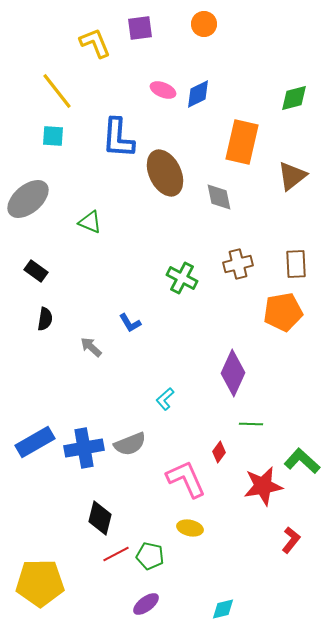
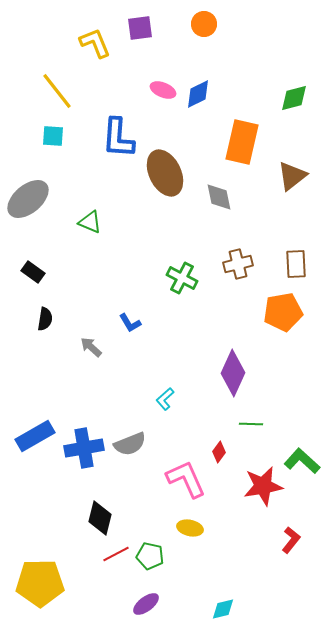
black rectangle at (36, 271): moved 3 px left, 1 px down
blue rectangle at (35, 442): moved 6 px up
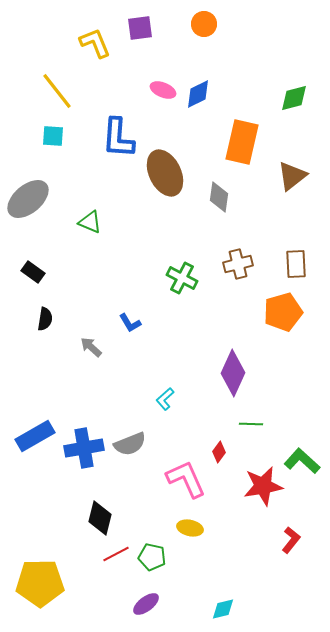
gray diamond at (219, 197): rotated 20 degrees clockwise
orange pentagon at (283, 312): rotated 6 degrees counterclockwise
green pentagon at (150, 556): moved 2 px right, 1 px down
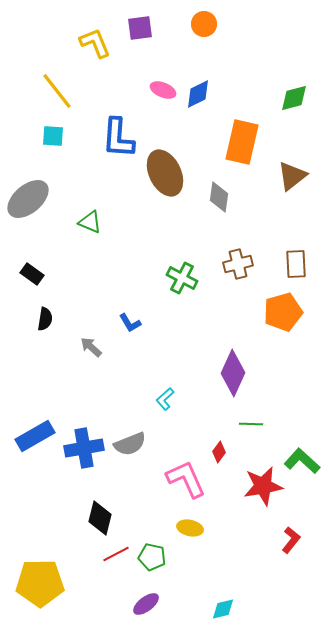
black rectangle at (33, 272): moved 1 px left, 2 px down
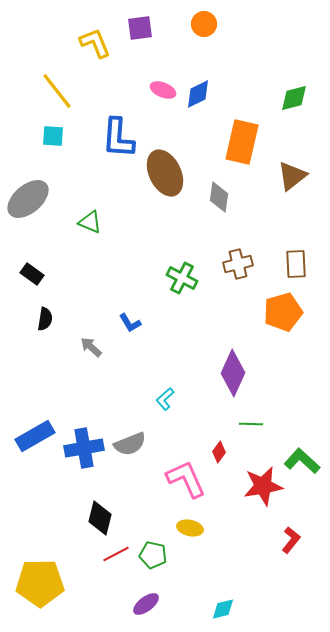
green pentagon at (152, 557): moved 1 px right, 2 px up
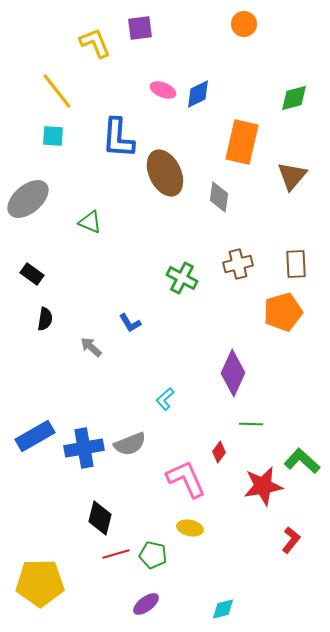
orange circle at (204, 24): moved 40 px right
brown triangle at (292, 176): rotated 12 degrees counterclockwise
red line at (116, 554): rotated 12 degrees clockwise
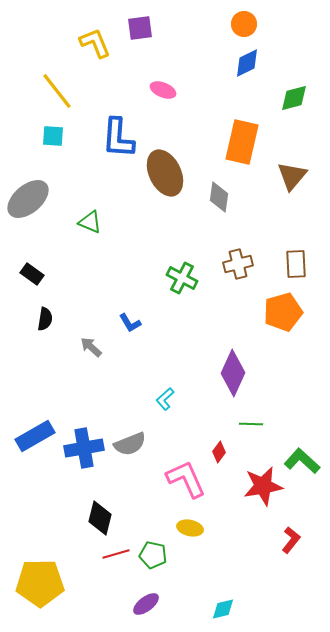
blue diamond at (198, 94): moved 49 px right, 31 px up
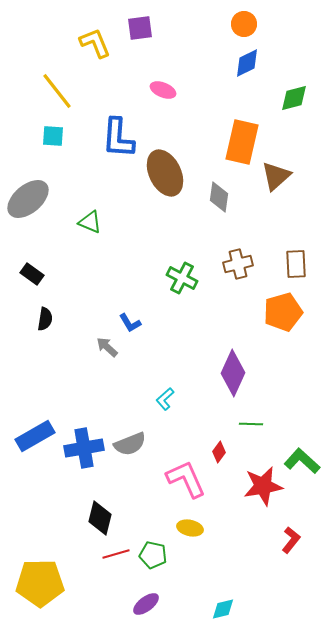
brown triangle at (292, 176): moved 16 px left; rotated 8 degrees clockwise
gray arrow at (91, 347): moved 16 px right
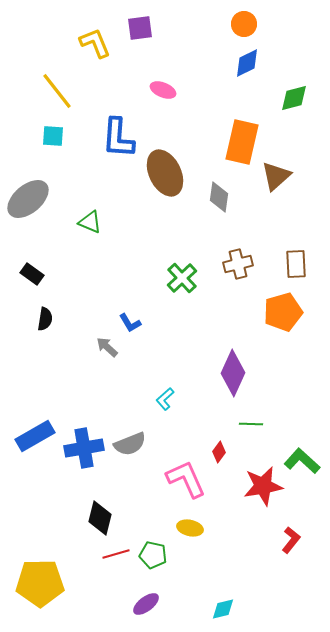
green cross at (182, 278): rotated 20 degrees clockwise
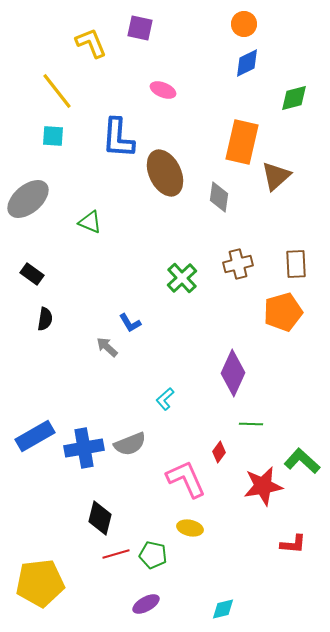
purple square at (140, 28): rotated 20 degrees clockwise
yellow L-shape at (95, 43): moved 4 px left
red L-shape at (291, 540): moved 2 px right, 4 px down; rotated 56 degrees clockwise
yellow pentagon at (40, 583): rotated 6 degrees counterclockwise
purple ellipse at (146, 604): rotated 8 degrees clockwise
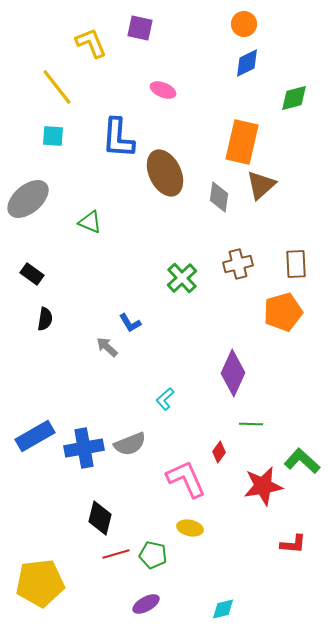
yellow line at (57, 91): moved 4 px up
brown triangle at (276, 176): moved 15 px left, 9 px down
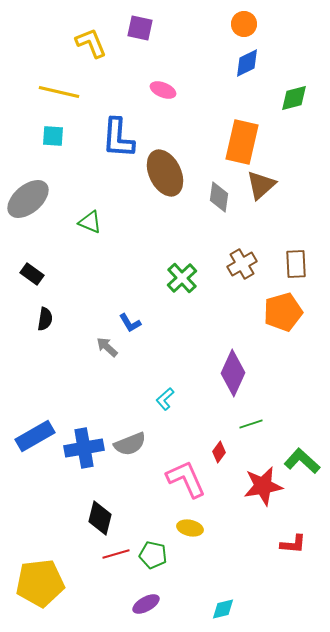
yellow line at (57, 87): moved 2 px right, 5 px down; rotated 39 degrees counterclockwise
brown cross at (238, 264): moved 4 px right; rotated 16 degrees counterclockwise
green line at (251, 424): rotated 20 degrees counterclockwise
